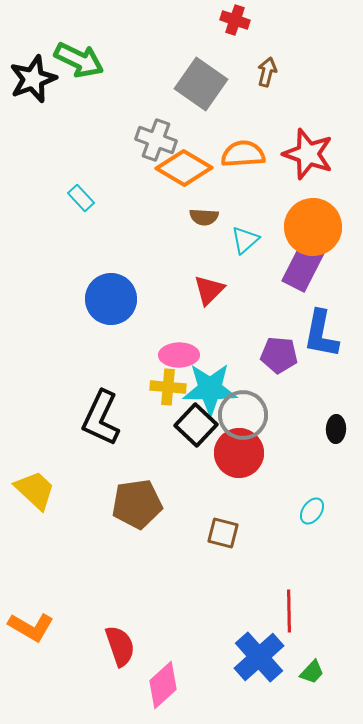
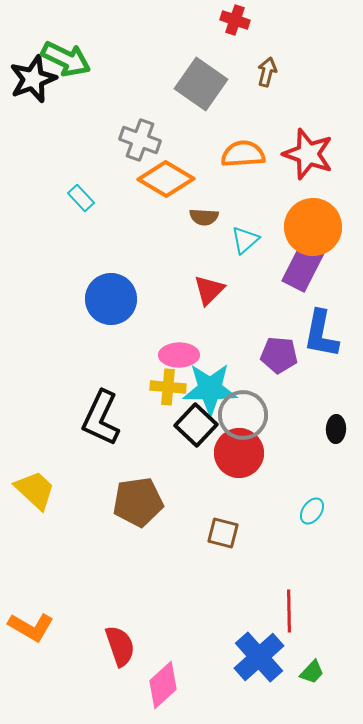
green arrow: moved 13 px left, 1 px up
gray cross: moved 16 px left
orange diamond: moved 18 px left, 11 px down
brown pentagon: moved 1 px right, 2 px up
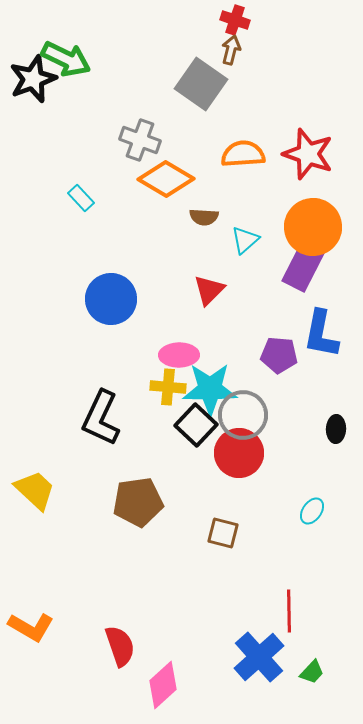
brown arrow: moved 36 px left, 22 px up
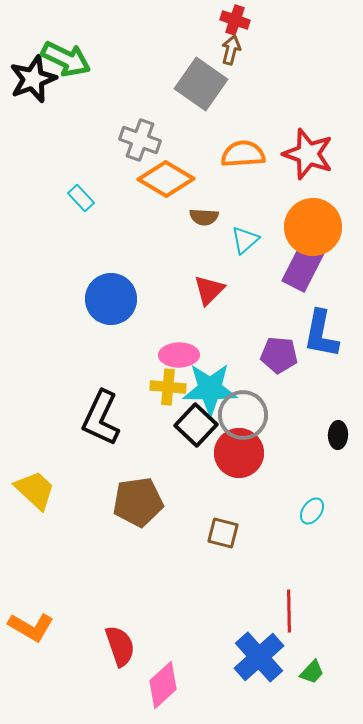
black ellipse: moved 2 px right, 6 px down
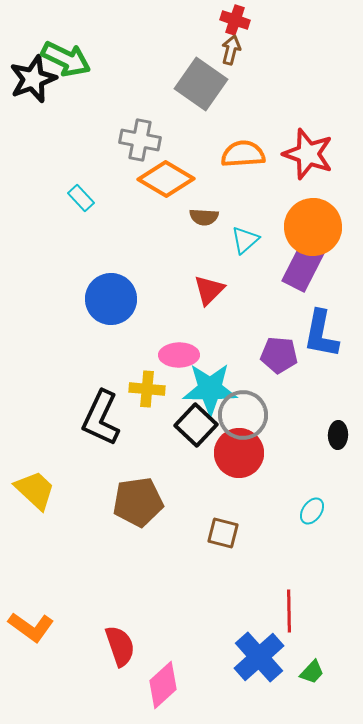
gray cross: rotated 9 degrees counterclockwise
yellow cross: moved 21 px left, 2 px down
orange L-shape: rotated 6 degrees clockwise
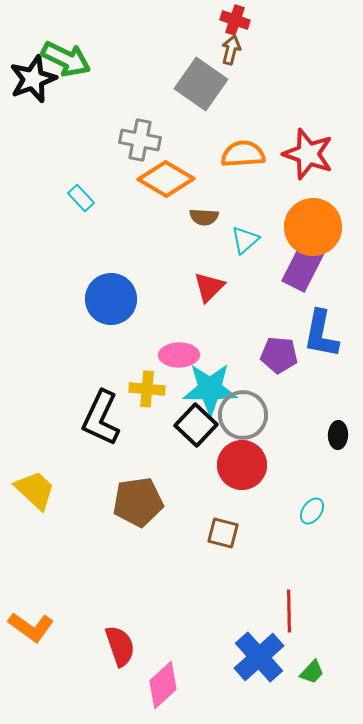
red triangle: moved 3 px up
red circle: moved 3 px right, 12 px down
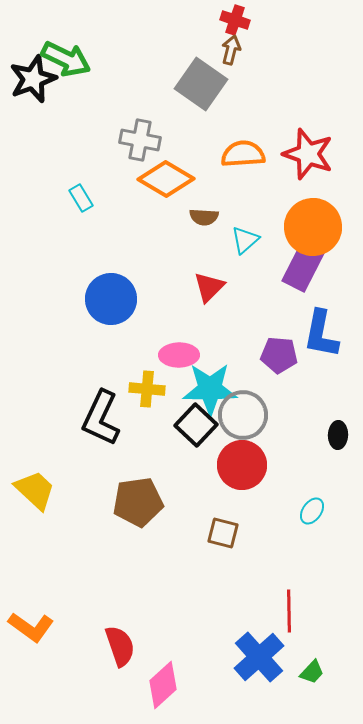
cyan rectangle: rotated 12 degrees clockwise
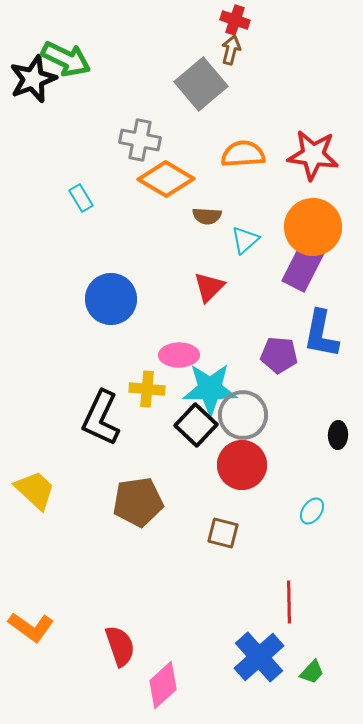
gray square: rotated 15 degrees clockwise
red star: moved 5 px right, 1 px down; rotated 12 degrees counterclockwise
brown semicircle: moved 3 px right, 1 px up
red line: moved 9 px up
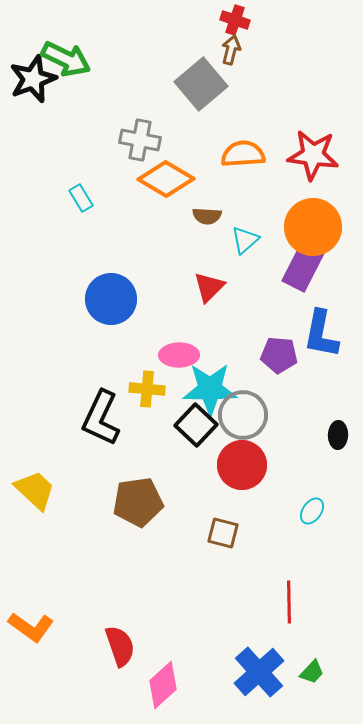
blue cross: moved 15 px down
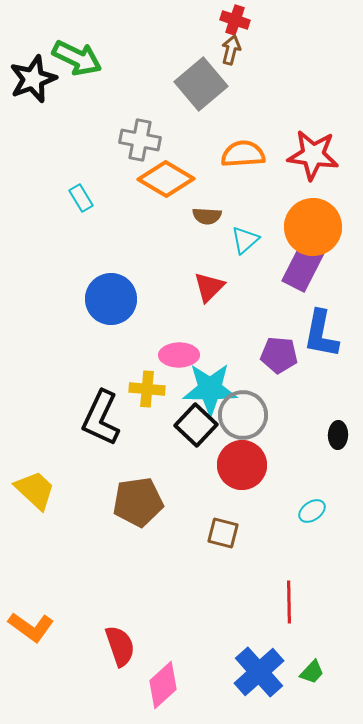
green arrow: moved 11 px right, 1 px up
cyan ellipse: rotated 20 degrees clockwise
